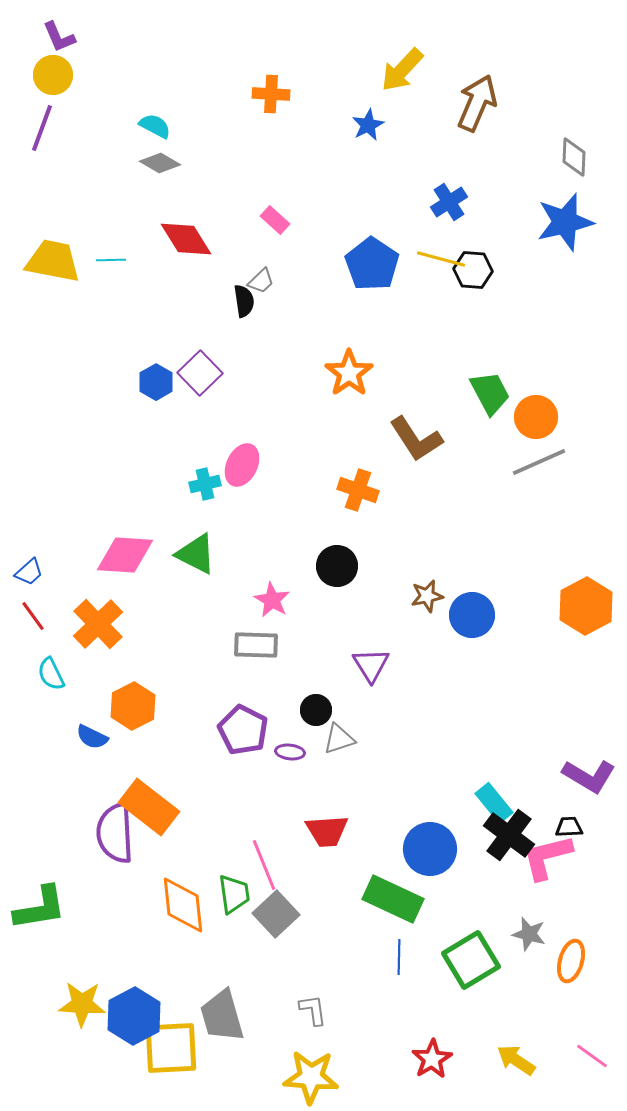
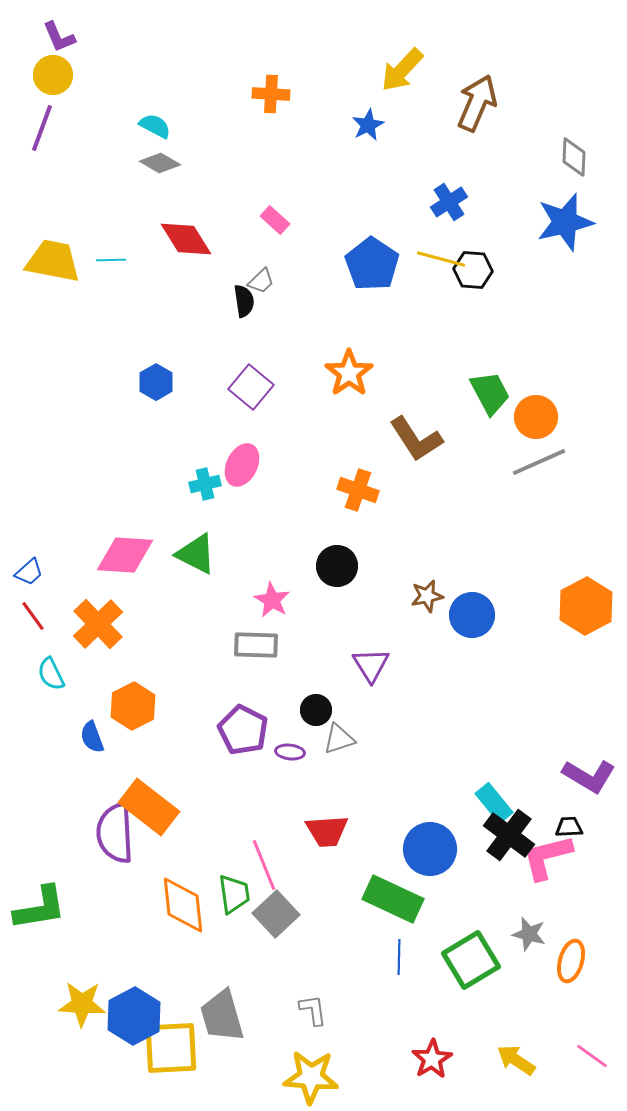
purple square at (200, 373): moved 51 px right, 14 px down; rotated 6 degrees counterclockwise
blue semicircle at (92, 737): rotated 44 degrees clockwise
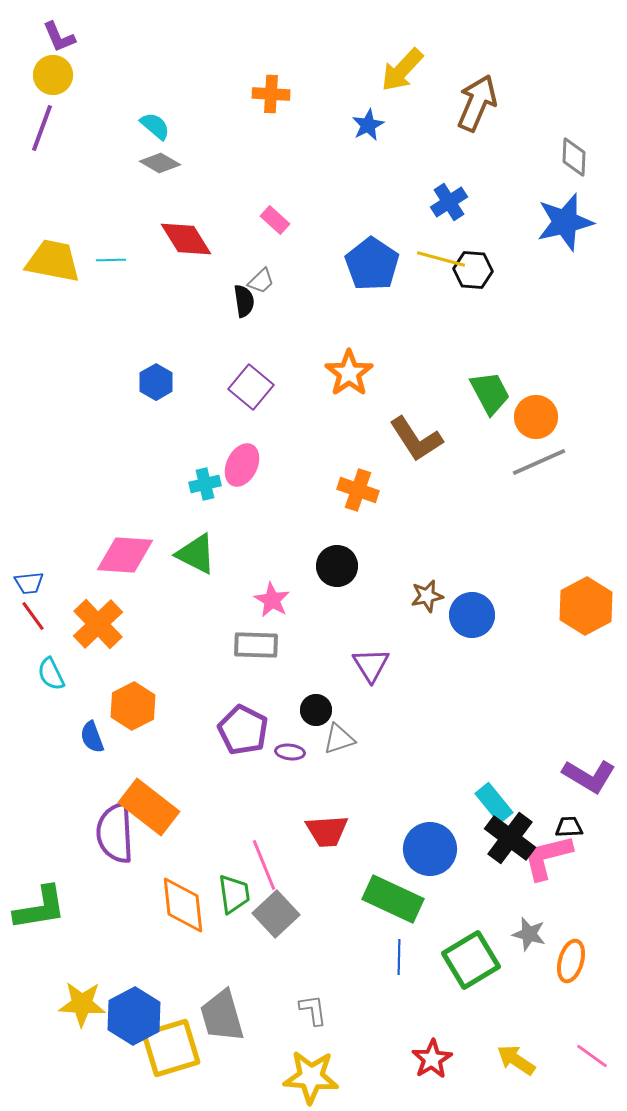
cyan semicircle at (155, 126): rotated 12 degrees clockwise
blue trapezoid at (29, 572): moved 11 px down; rotated 36 degrees clockwise
black cross at (509, 835): moved 1 px right, 3 px down
yellow square at (171, 1048): rotated 14 degrees counterclockwise
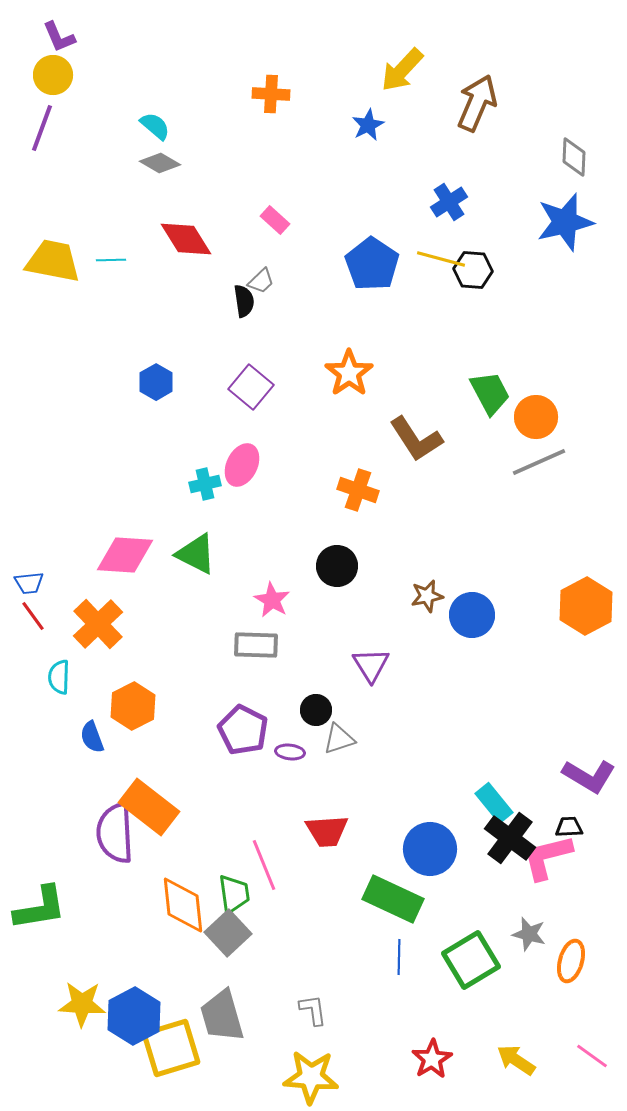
cyan semicircle at (51, 674): moved 8 px right, 3 px down; rotated 28 degrees clockwise
gray square at (276, 914): moved 48 px left, 19 px down
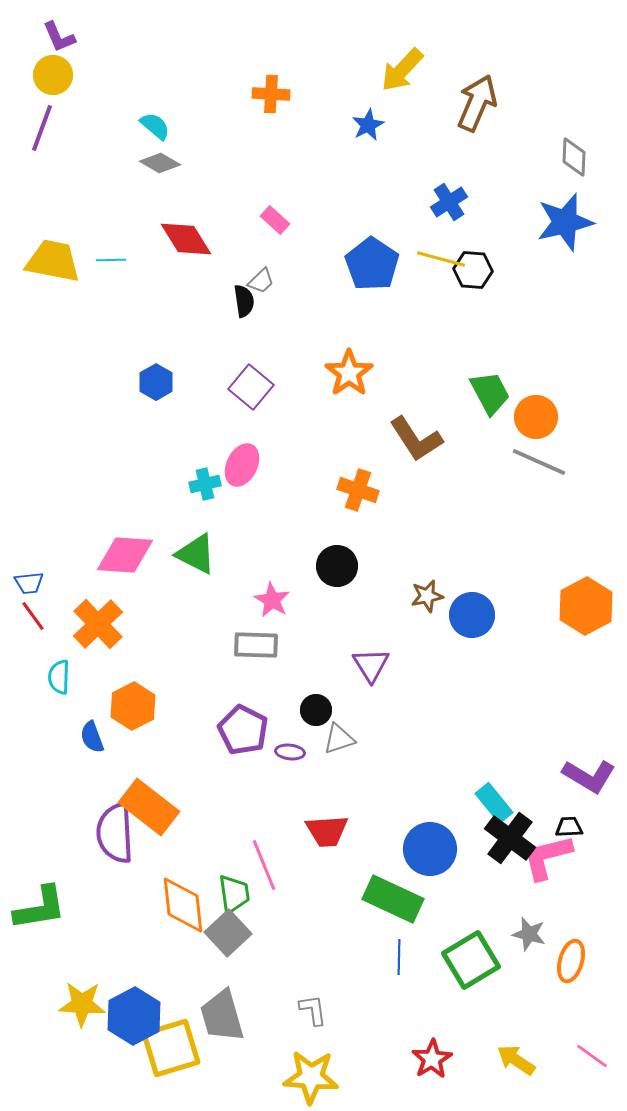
gray line at (539, 462): rotated 48 degrees clockwise
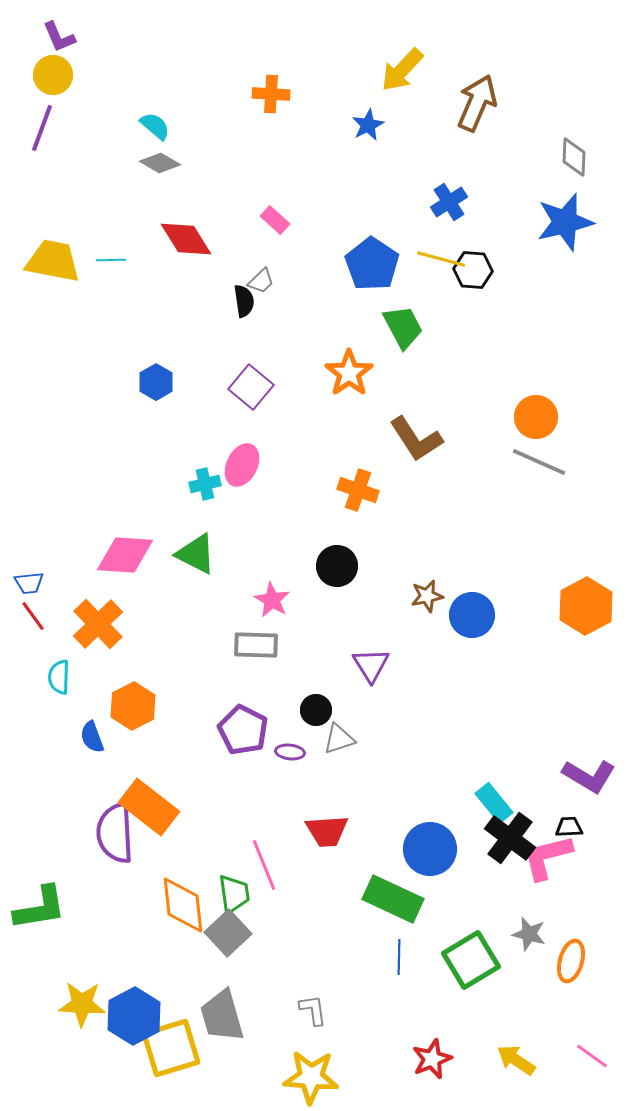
green trapezoid at (490, 393): moved 87 px left, 66 px up
red star at (432, 1059): rotated 9 degrees clockwise
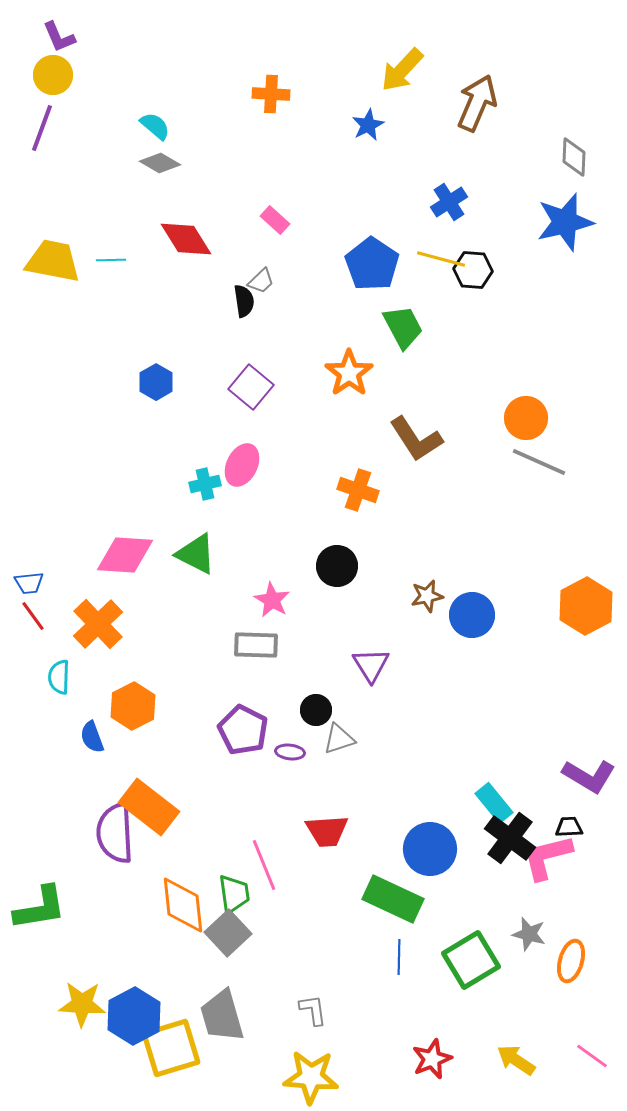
orange circle at (536, 417): moved 10 px left, 1 px down
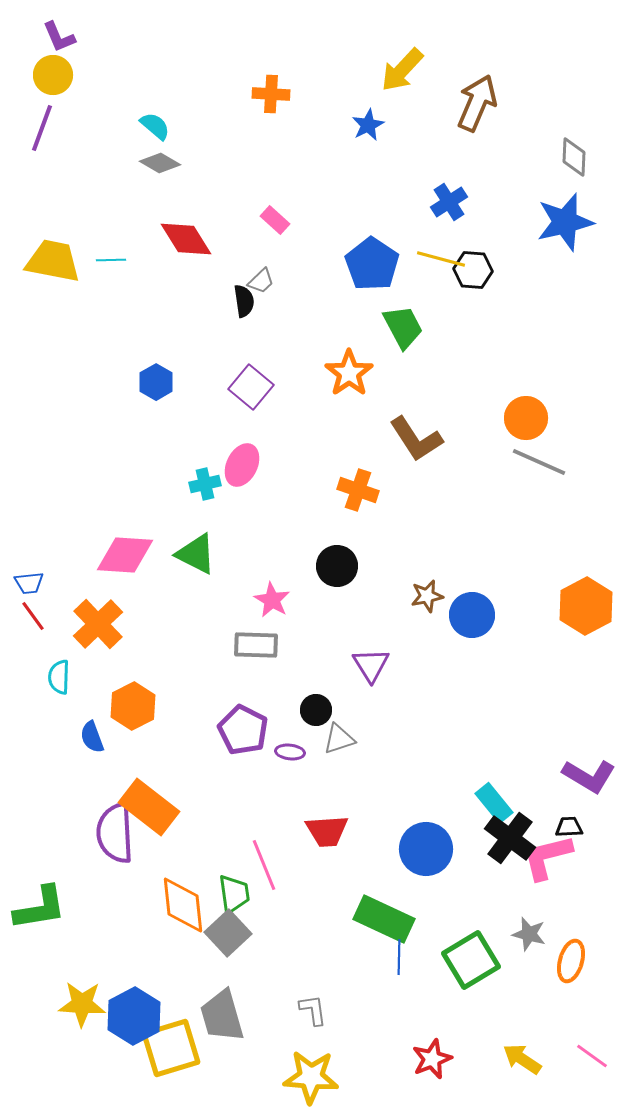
blue circle at (430, 849): moved 4 px left
green rectangle at (393, 899): moved 9 px left, 20 px down
yellow arrow at (516, 1060): moved 6 px right, 1 px up
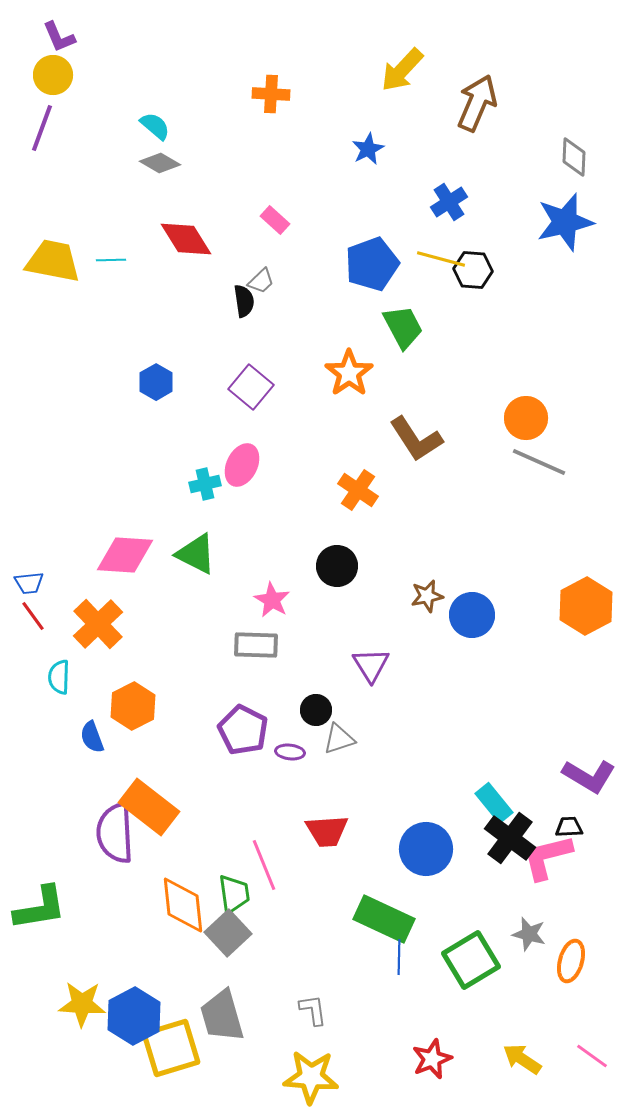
blue star at (368, 125): moved 24 px down
blue pentagon at (372, 264): rotated 18 degrees clockwise
orange cross at (358, 490): rotated 15 degrees clockwise
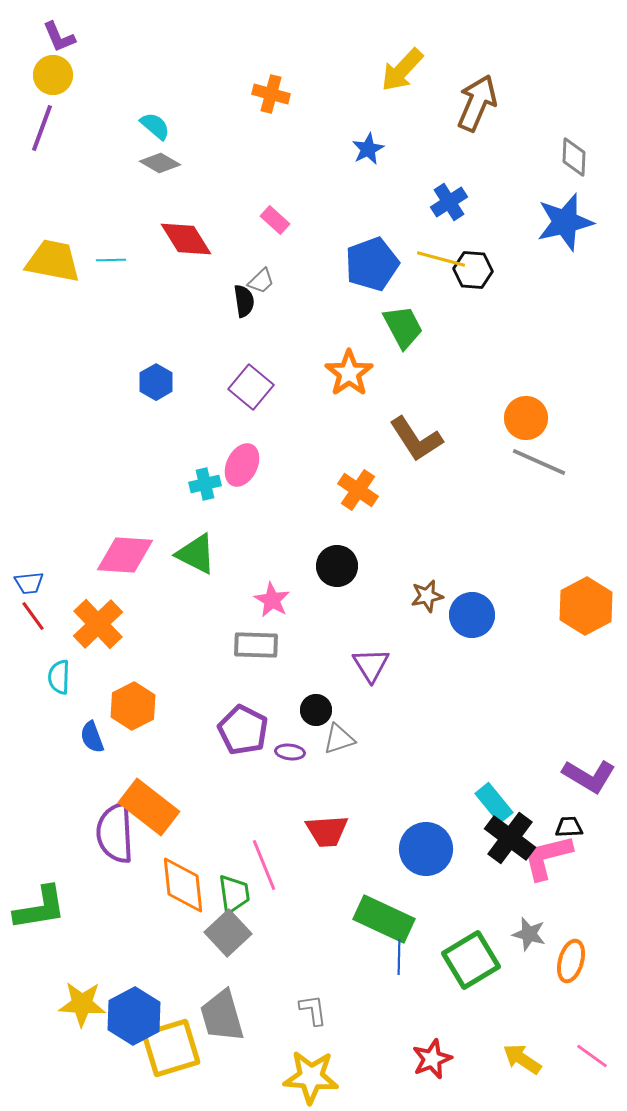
orange cross at (271, 94): rotated 12 degrees clockwise
orange diamond at (183, 905): moved 20 px up
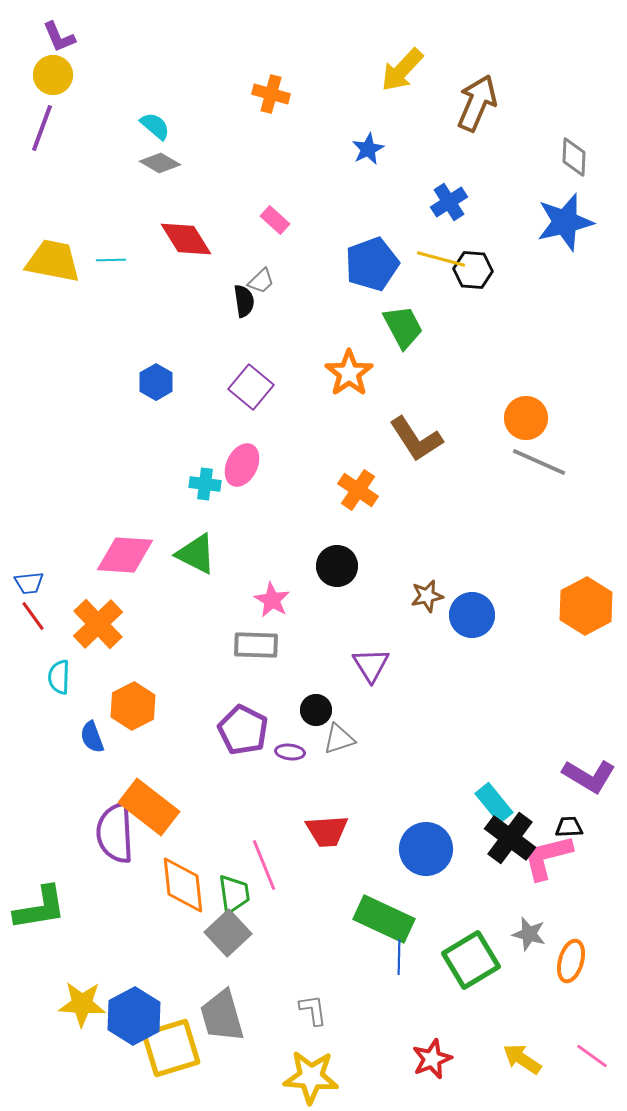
cyan cross at (205, 484): rotated 20 degrees clockwise
